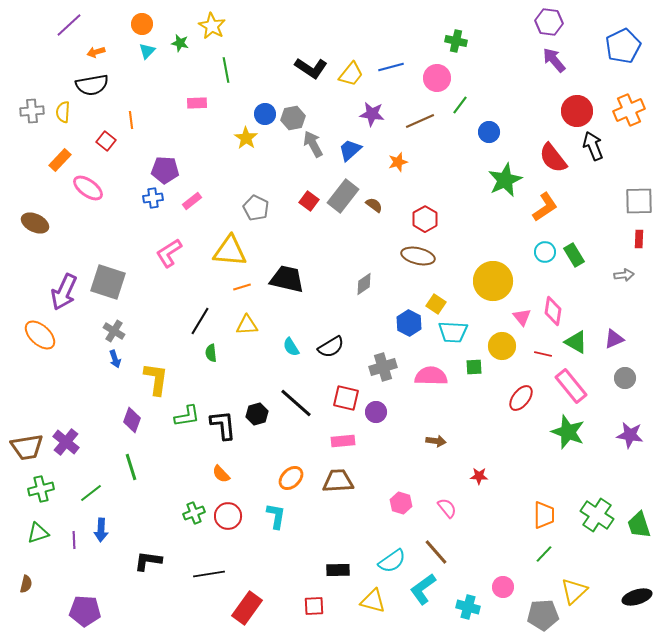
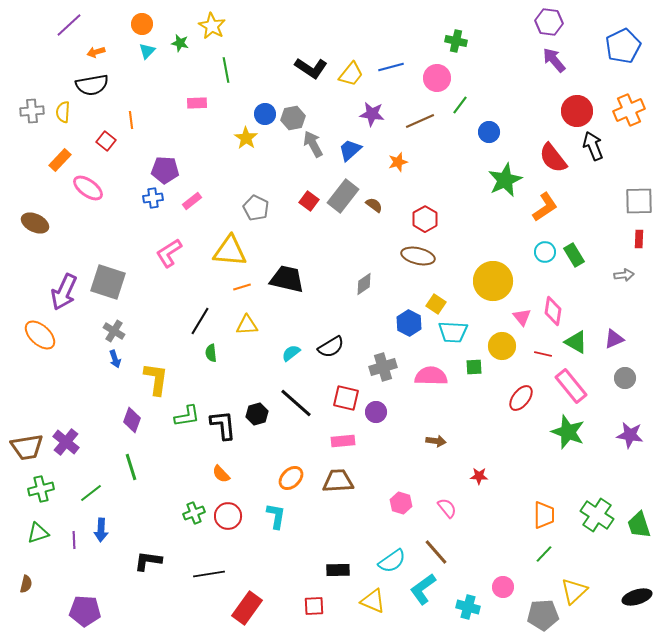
cyan semicircle at (291, 347): moved 6 px down; rotated 84 degrees clockwise
yellow triangle at (373, 601): rotated 8 degrees clockwise
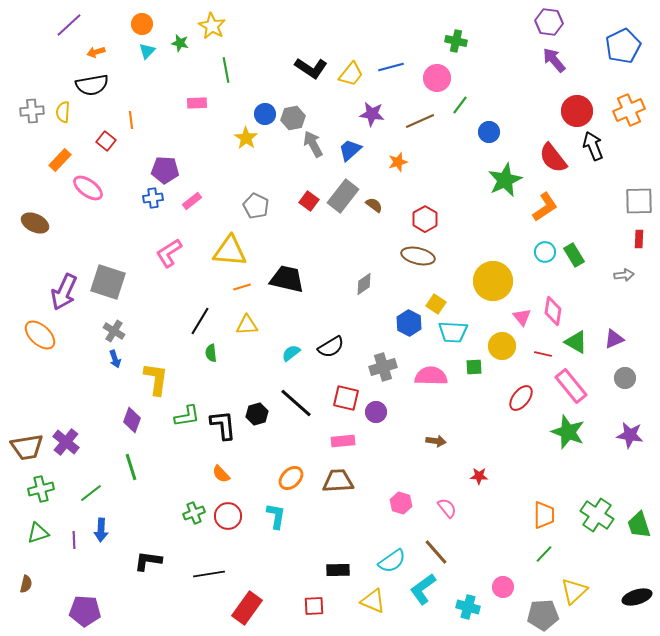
gray pentagon at (256, 208): moved 2 px up
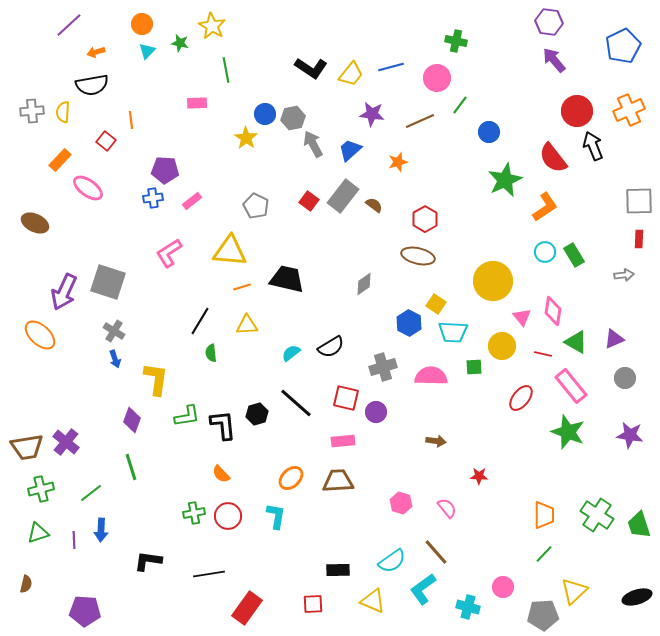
green cross at (194, 513): rotated 10 degrees clockwise
red square at (314, 606): moved 1 px left, 2 px up
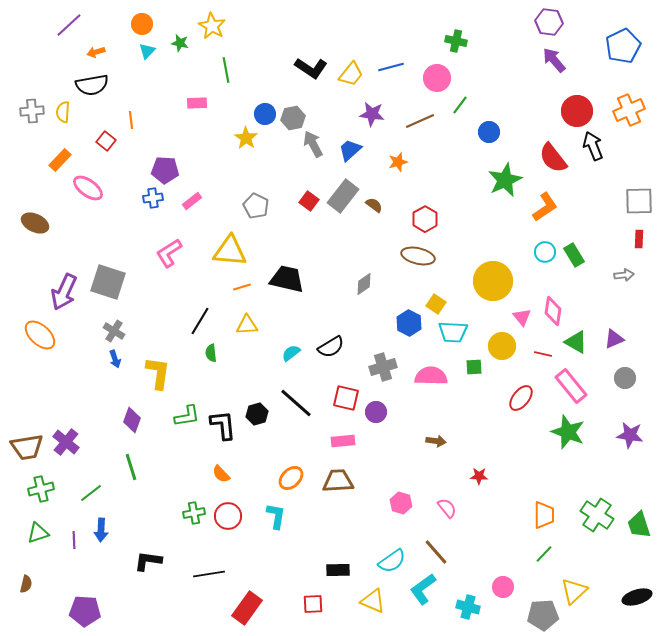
yellow L-shape at (156, 379): moved 2 px right, 6 px up
